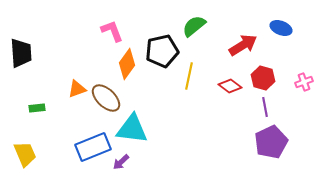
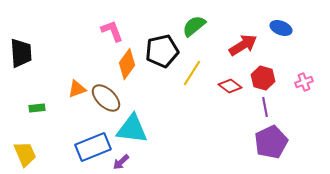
yellow line: moved 3 px right, 3 px up; rotated 20 degrees clockwise
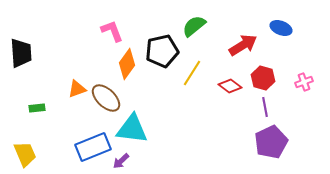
purple arrow: moved 1 px up
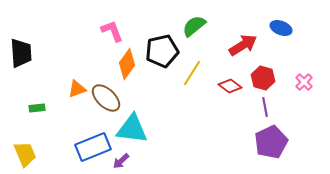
pink cross: rotated 24 degrees counterclockwise
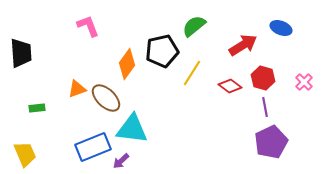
pink L-shape: moved 24 px left, 5 px up
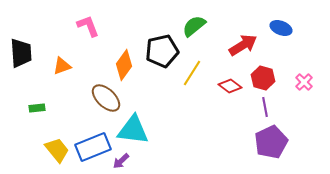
orange diamond: moved 3 px left, 1 px down
orange triangle: moved 15 px left, 23 px up
cyan triangle: moved 1 px right, 1 px down
yellow trapezoid: moved 32 px right, 4 px up; rotated 16 degrees counterclockwise
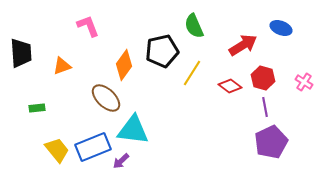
green semicircle: rotated 75 degrees counterclockwise
pink cross: rotated 12 degrees counterclockwise
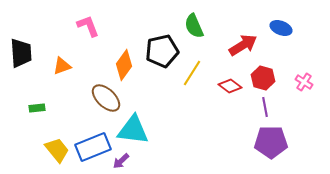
purple pentagon: rotated 24 degrees clockwise
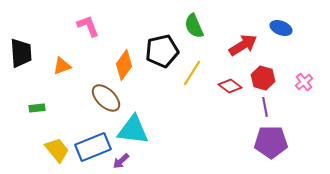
pink cross: rotated 18 degrees clockwise
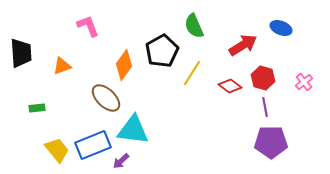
black pentagon: rotated 16 degrees counterclockwise
blue rectangle: moved 2 px up
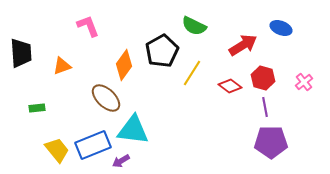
green semicircle: rotated 40 degrees counterclockwise
purple arrow: rotated 12 degrees clockwise
